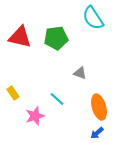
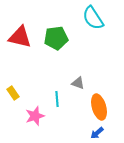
gray triangle: moved 2 px left, 10 px down
cyan line: rotated 42 degrees clockwise
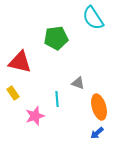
red triangle: moved 25 px down
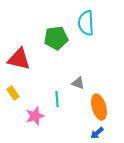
cyan semicircle: moved 7 px left, 5 px down; rotated 30 degrees clockwise
red triangle: moved 1 px left, 3 px up
